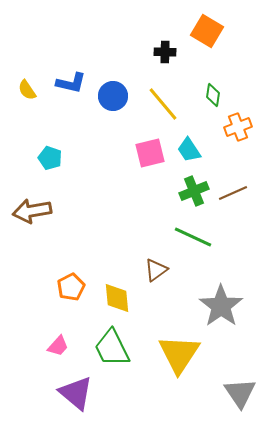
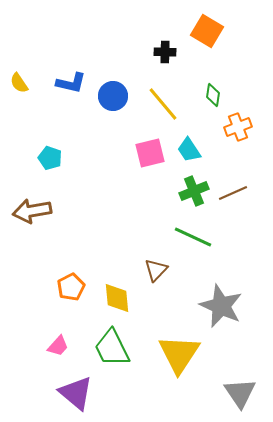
yellow semicircle: moved 8 px left, 7 px up
brown triangle: rotated 10 degrees counterclockwise
gray star: rotated 12 degrees counterclockwise
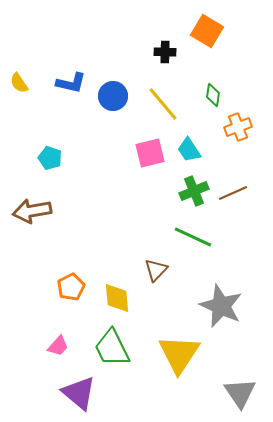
purple triangle: moved 3 px right
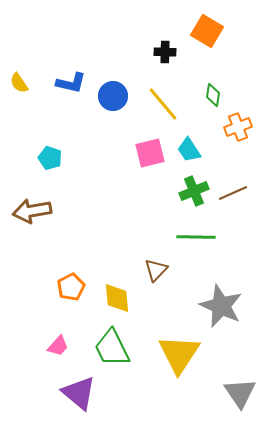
green line: moved 3 px right; rotated 24 degrees counterclockwise
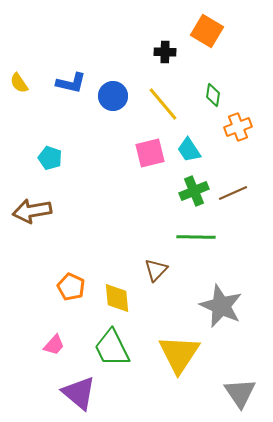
orange pentagon: rotated 20 degrees counterclockwise
pink trapezoid: moved 4 px left, 1 px up
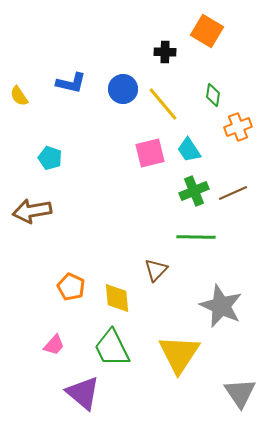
yellow semicircle: moved 13 px down
blue circle: moved 10 px right, 7 px up
purple triangle: moved 4 px right
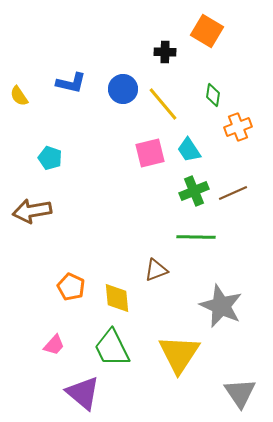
brown triangle: rotated 25 degrees clockwise
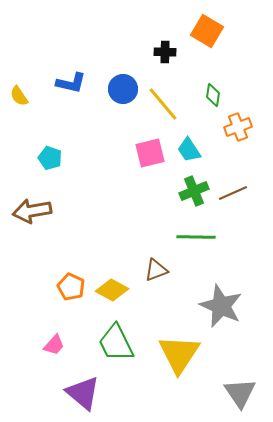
yellow diamond: moved 5 px left, 8 px up; rotated 56 degrees counterclockwise
green trapezoid: moved 4 px right, 5 px up
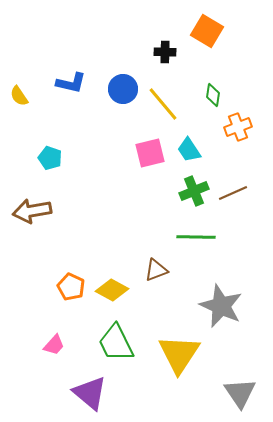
purple triangle: moved 7 px right
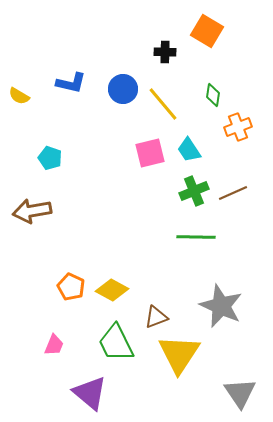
yellow semicircle: rotated 25 degrees counterclockwise
brown triangle: moved 47 px down
pink trapezoid: rotated 20 degrees counterclockwise
